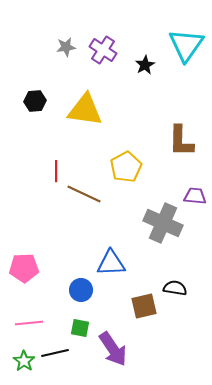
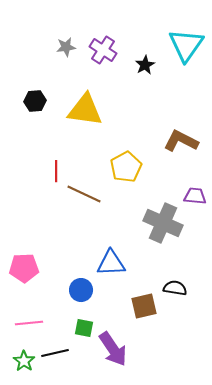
brown L-shape: rotated 116 degrees clockwise
green square: moved 4 px right
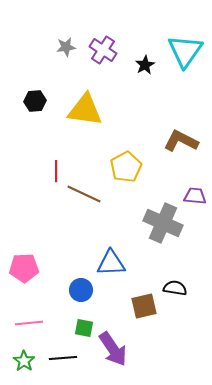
cyan triangle: moved 1 px left, 6 px down
black line: moved 8 px right, 5 px down; rotated 8 degrees clockwise
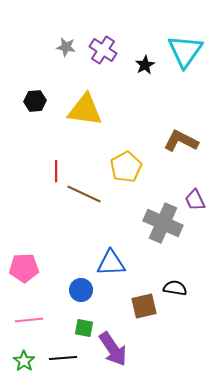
gray star: rotated 18 degrees clockwise
purple trapezoid: moved 4 px down; rotated 120 degrees counterclockwise
pink line: moved 3 px up
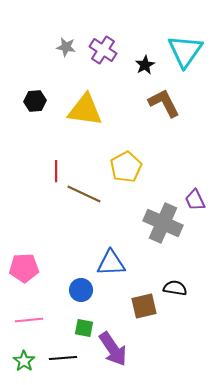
brown L-shape: moved 17 px left, 38 px up; rotated 36 degrees clockwise
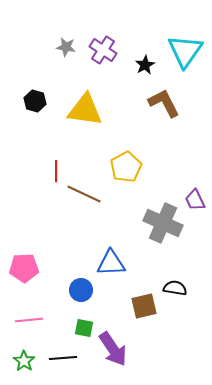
black hexagon: rotated 20 degrees clockwise
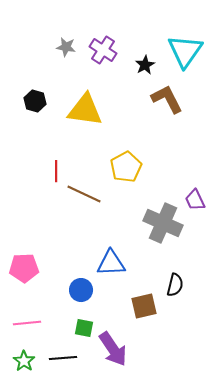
brown L-shape: moved 3 px right, 4 px up
black semicircle: moved 3 px up; rotated 95 degrees clockwise
pink line: moved 2 px left, 3 px down
